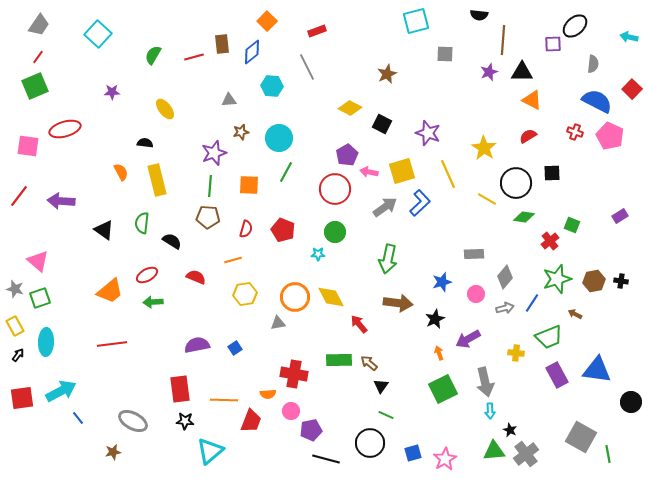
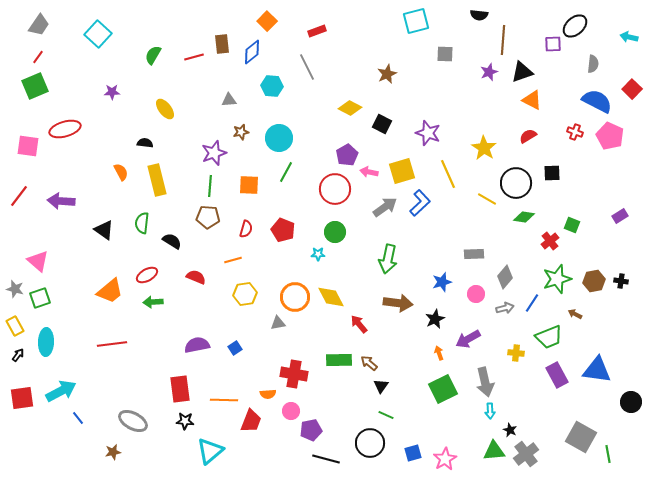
black triangle at (522, 72): rotated 20 degrees counterclockwise
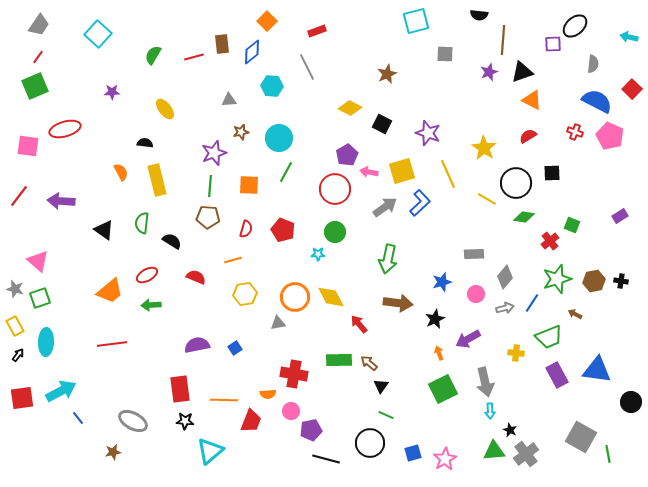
green arrow at (153, 302): moved 2 px left, 3 px down
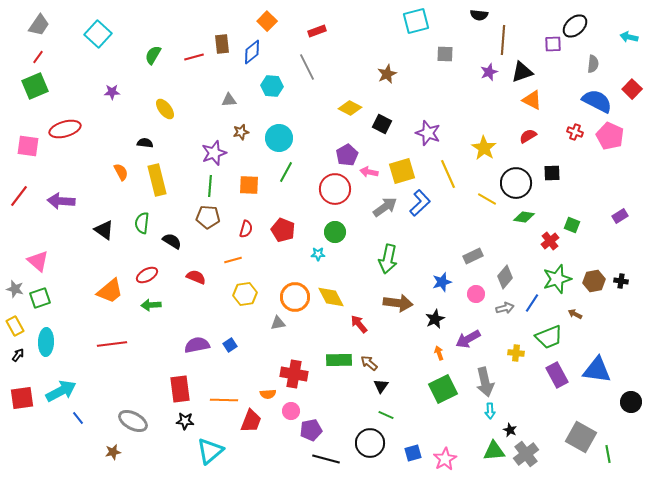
gray rectangle at (474, 254): moved 1 px left, 2 px down; rotated 24 degrees counterclockwise
blue square at (235, 348): moved 5 px left, 3 px up
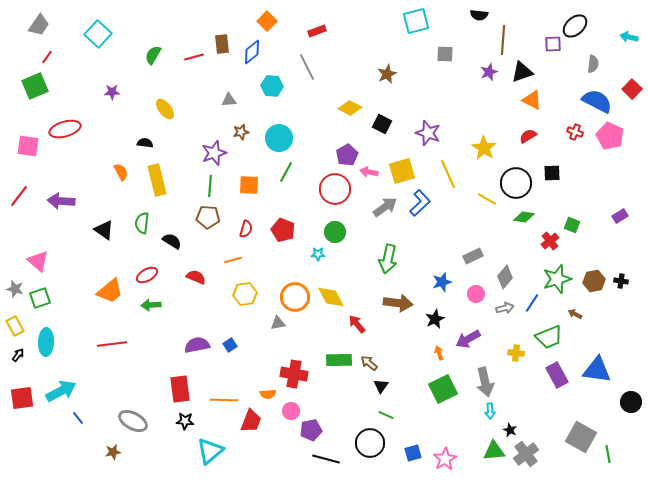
red line at (38, 57): moved 9 px right
red arrow at (359, 324): moved 2 px left
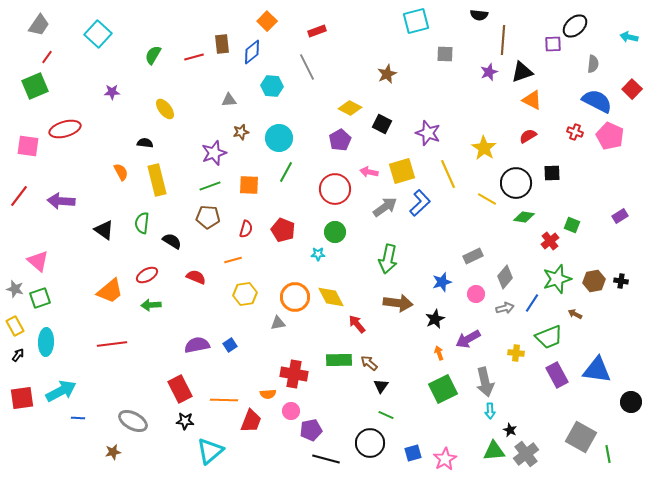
purple pentagon at (347, 155): moved 7 px left, 15 px up
green line at (210, 186): rotated 65 degrees clockwise
red rectangle at (180, 389): rotated 20 degrees counterclockwise
blue line at (78, 418): rotated 48 degrees counterclockwise
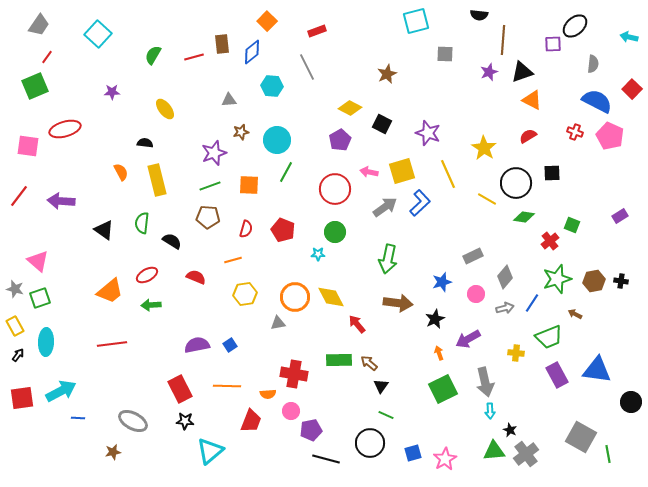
cyan circle at (279, 138): moved 2 px left, 2 px down
orange line at (224, 400): moved 3 px right, 14 px up
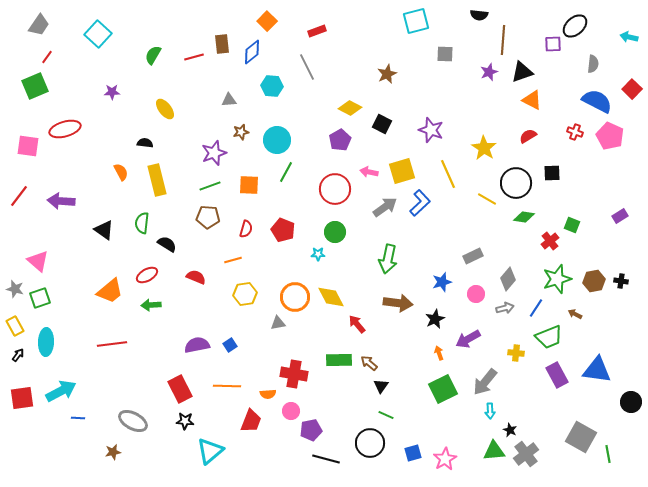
purple star at (428, 133): moved 3 px right, 3 px up
black semicircle at (172, 241): moved 5 px left, 3 px down
gray diamond at (505, 277): moved 3 px right, 2 px down
blue line at (532, 303): moved 4 px right, 5 px down
gray arrow at (485, 382): rotated 52 degrees clockwise
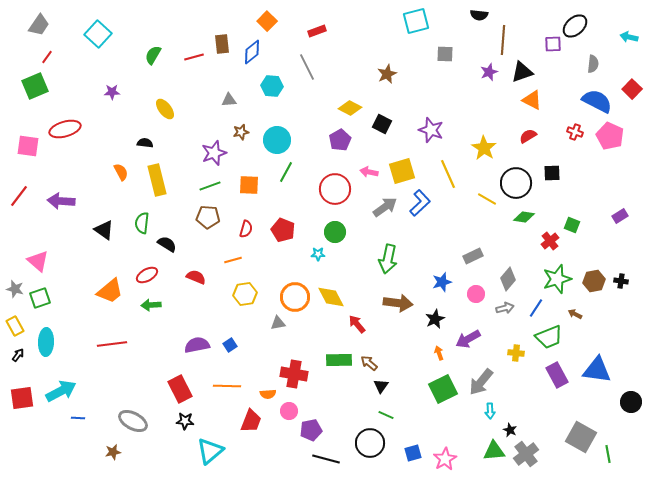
gray arrow at (485, 382): moved 4 px left
pink circle at (291, 411): moved 2 px left
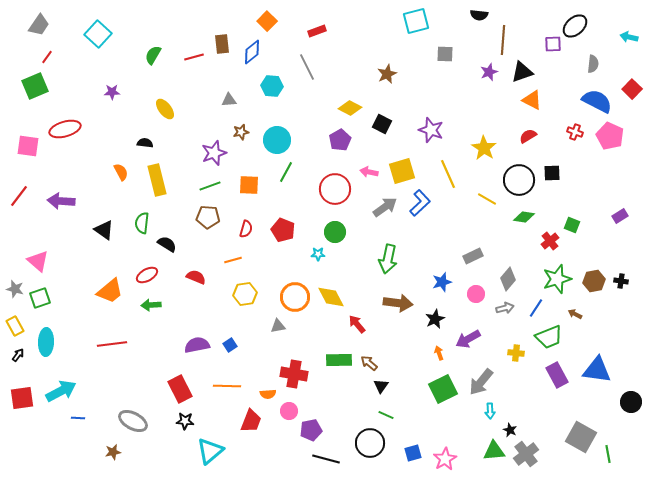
black circle at (516, 183): moved 3 px right, 3 px up
gray triangle at (278, 323): moved 3 px down
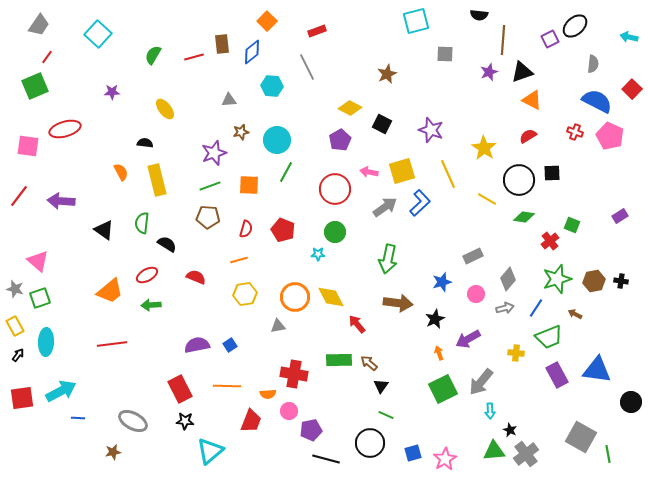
purple square at (553, 44): moved 3 px left, 5 px up; rotated 24 degrees counterclockwise
orange line at (233, 260): moved 6 px right
